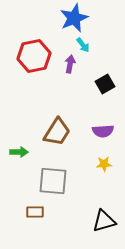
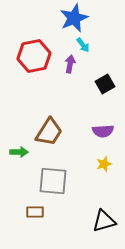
brown trapezoid: moved 8 px left
yellow star: rotated 14 degrees counterclockwise
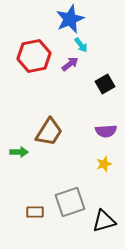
blue star: moved 4 px left, 1 px down
cyan arrow: moved 2 px left
purple arrow: rotated 42 degrees clockwise
purple semicircle: moved 3 px right
gray square: moved 17 px right, 21 px down; rotated 24 degrees counterclockwise
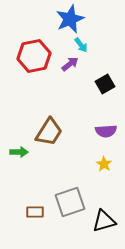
yellow star: rotated 21 degrees counterclockwise
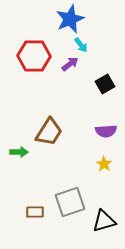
red hexagon: rotated 12 degrees clockwise
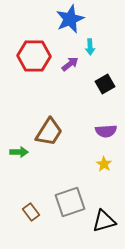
cyan arrow: moved 9 px right, 2 px down; rotated 35 degrees clockwise
brown rectangle: moved 4 px left; rotated 54 degrees clockwise
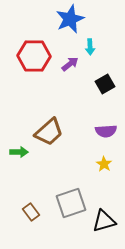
brown trapezoid: rotated 16 degrees clockwise
gray square: moved 1 px right, 1 px down
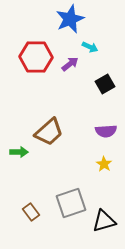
cyan arrow: rotated 63 degrees counterclockwise
red hexagon: moved 2 px right, 1 px down
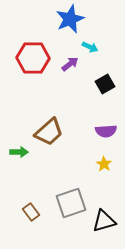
red hexagon: moved 3 px left, 1 px down
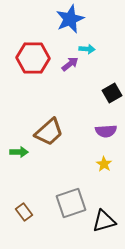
cyan arrow: moved 3 px left, 2 px down; rotated 21 degrees counterclockwise
black square: moved 7 px right, 9 px down
brown rectangle: moved 7 px left
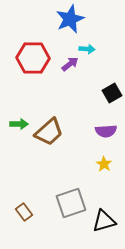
green arrow: moved 28 px up
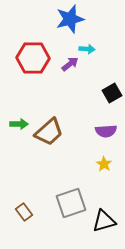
blue star: rotated 8 degrees clockwise
